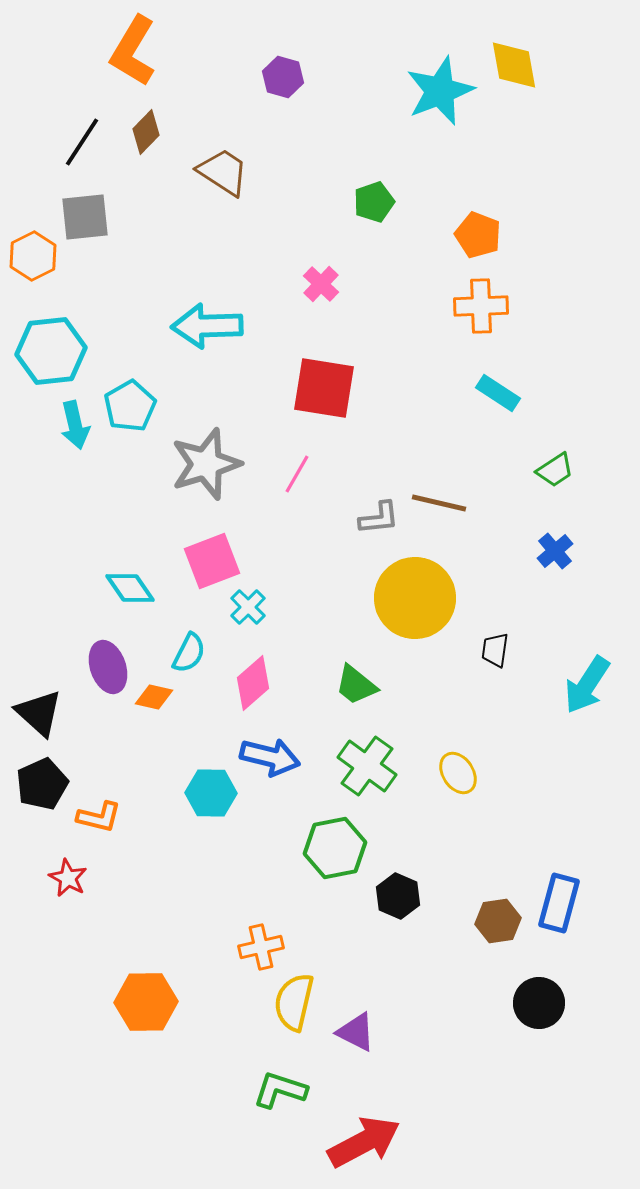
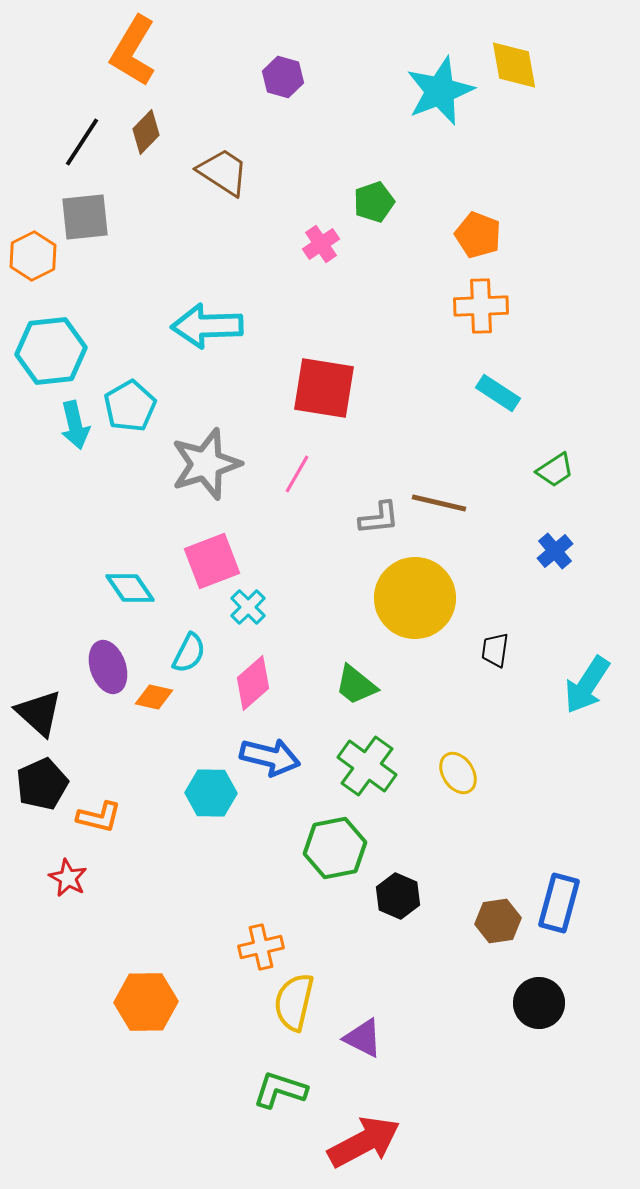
pink cross at (321, 284): moved 40 px up; rotated 12 degrees clockwise
purple triangle at (356, 1032): moved 7 px right, 6 px down
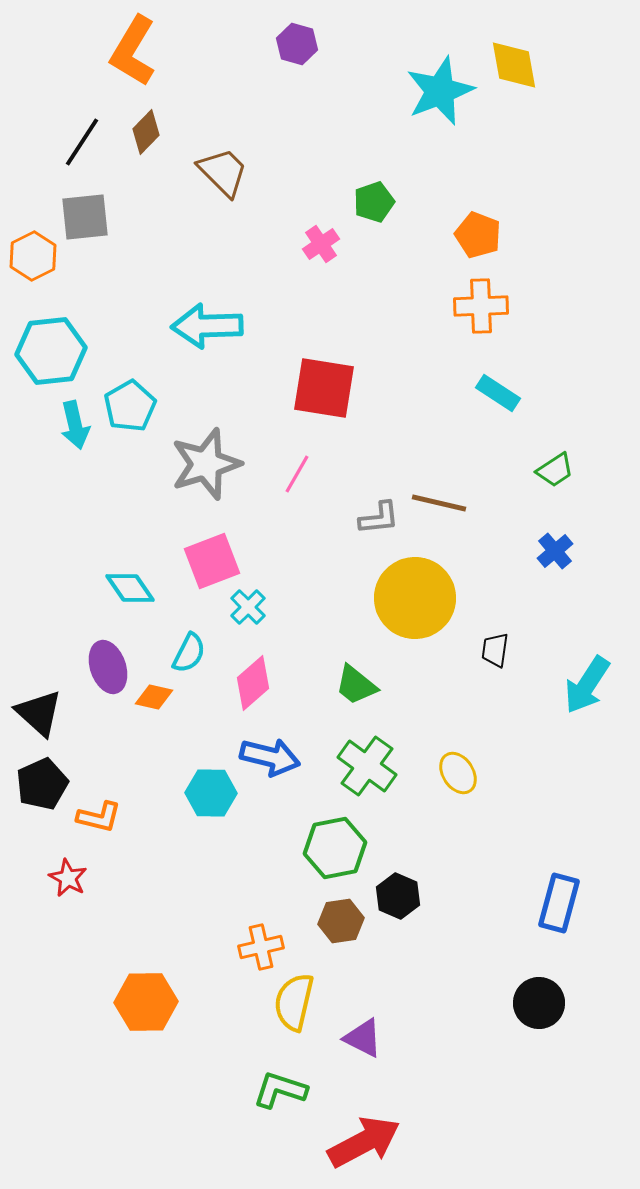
purple hexagon at (283, 77): moved 14 px right, 33 px up
brown trapezoid at (223, 172): rotated 12 degrees clockwise
brown hexagon at (498, 921): moved 157 px left
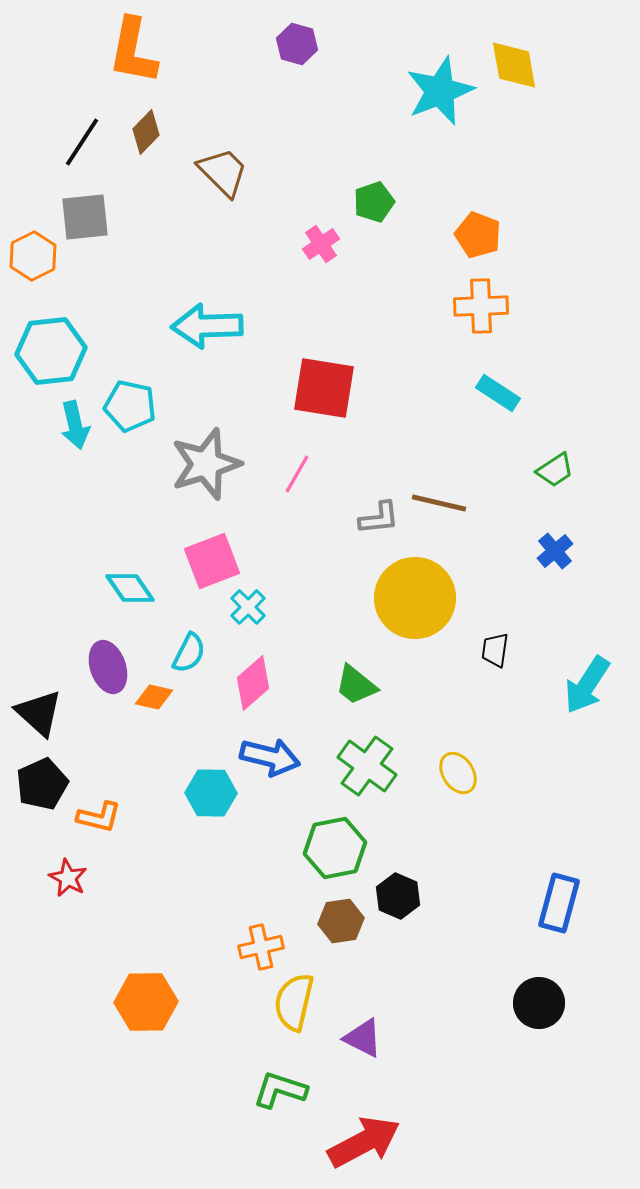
orange L-shape at (133, 51): rotated 20 degrees counterclockwise
cyan pentagon at (130, 406): rotated 30 degrees counterclockwise
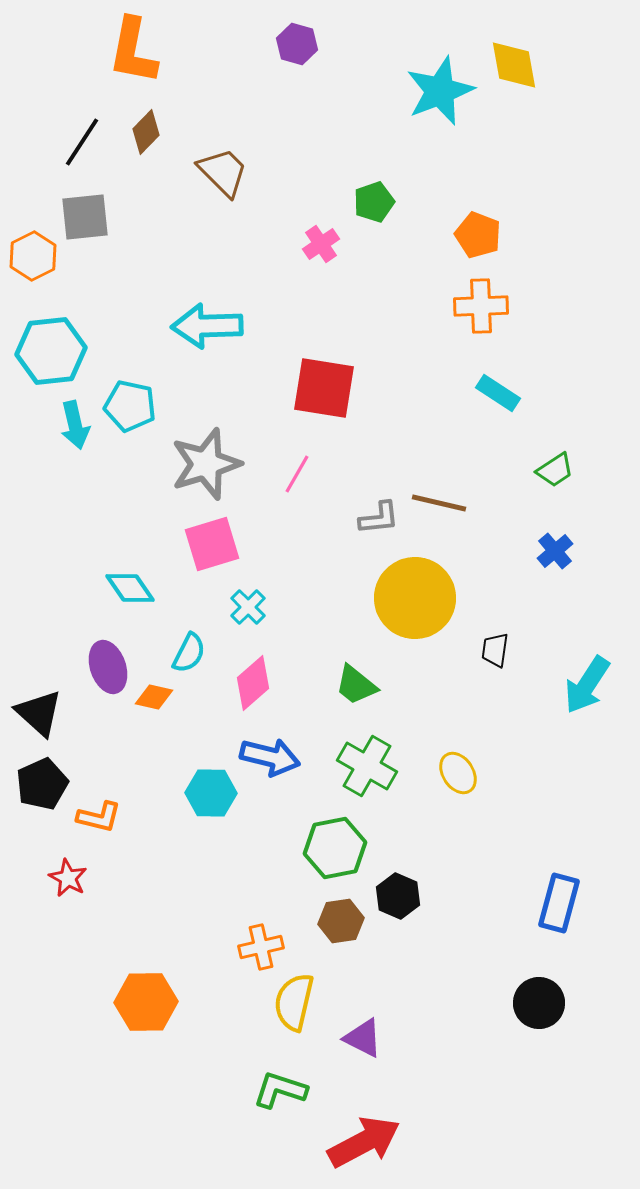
pink square at (212, 561): moved 17 px up; rotated 4 degrees clockwise
green cross at (367, 766): rotated 6 degrees counterclockwise
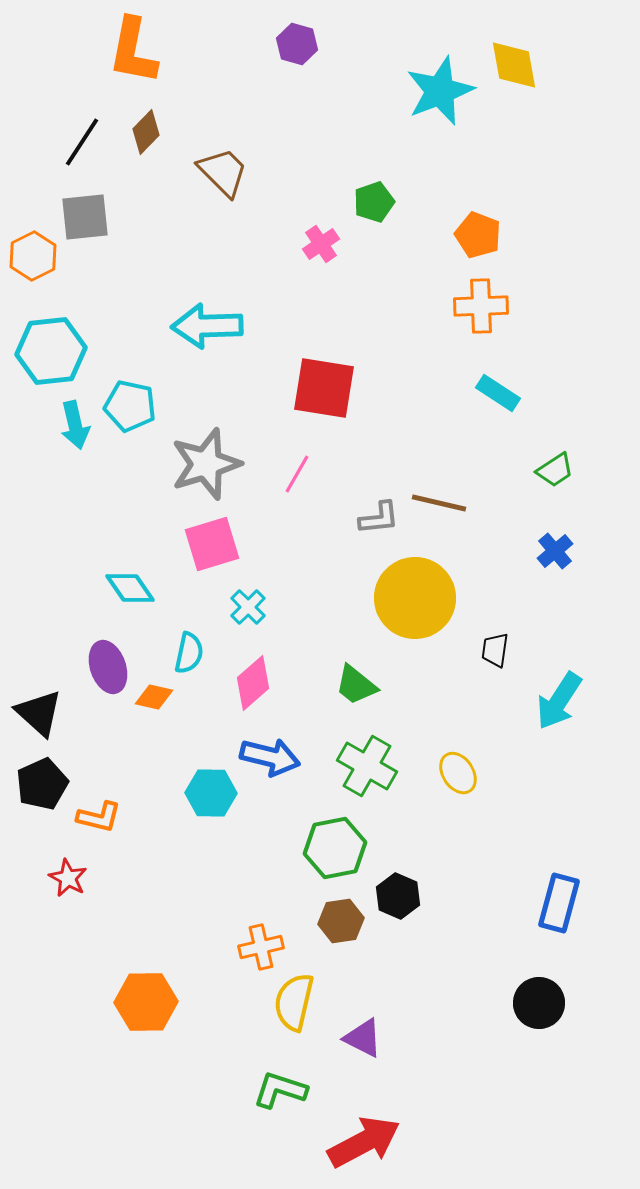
cyan semicircle at (189, 653): rotated 15 degrees counterclockwise
cyan arrow at (587, 685): moved 28 px left, 16 px down
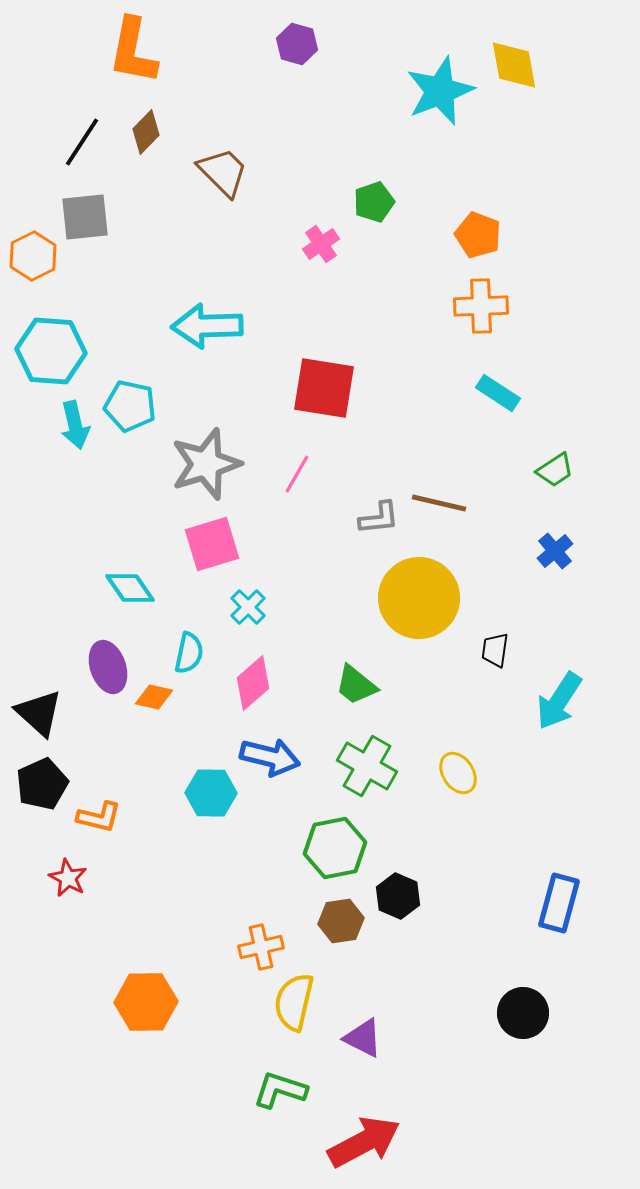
cyan hexagon at (51, 351): rotated 10 degrees clockwise
yellow circle at (415, 598): moved 4 px right
black circle at (539, 1003): moved 16 px left, 10 px down
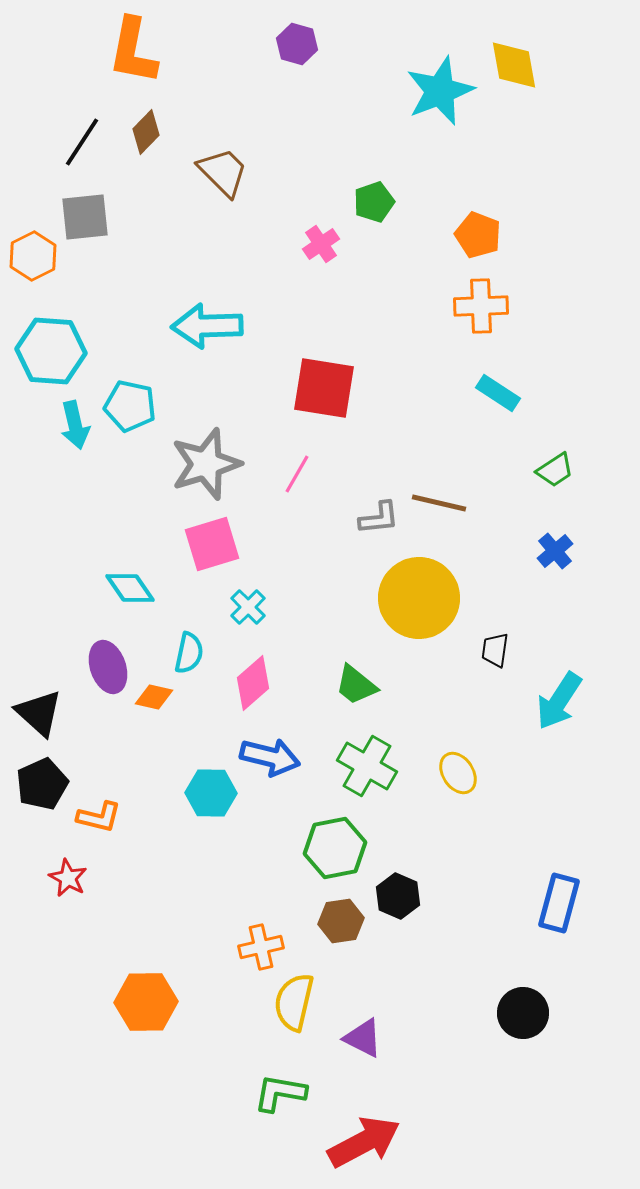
green L-shape at (280, 1090): moved 3 px down; rotated 8 degrees counterclockwise
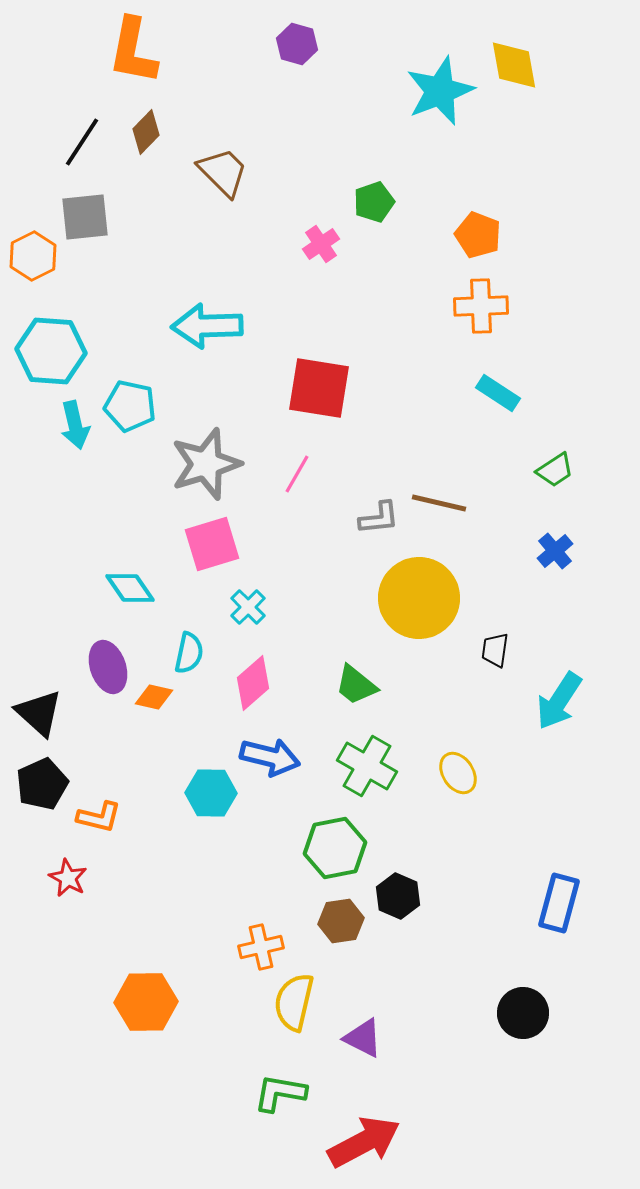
red square at (324, 388): moved 5 px left
